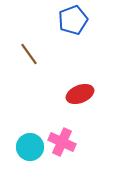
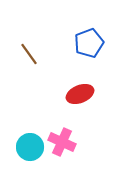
blue pentagon: moved 16 px right, 23 px down
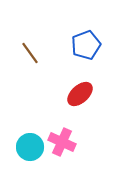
blue pentagon: moved 3 px left, 2 px down
brown line: moved 1 px right, 1 px up
red ellipse: rotated 20 degrees counterclockwise
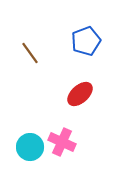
blue pentagon: moved 4 px up
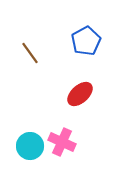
blue pentagon: rotated 8 degrees counterclockwise
cyan circle: moved 1 px up
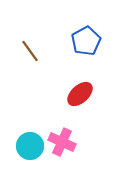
brown line: moved 2 px up
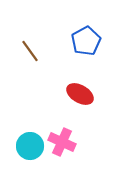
red ellipse: rotated 72 degrees clockwise
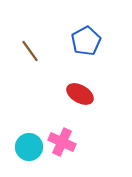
cyan circle: moved 1 px left, 1 px down
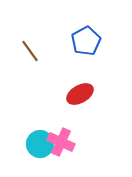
red ellipse: rotated 60 degrees counterclockwise
pink cross: moved 1 px left
cyan circle: moved 11 px right, 3 px up
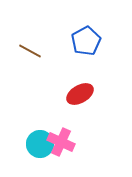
brown line: rotated 25 degrees counterclockwise
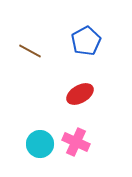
pink cross: moved 15 px right
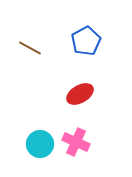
brown line: moved 3 px up
